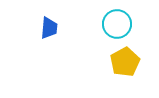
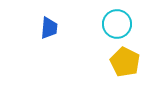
yellow pentagon: rotated 16 degrees counterclockwise
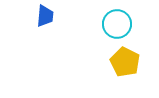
blue trapezoid: moved 4 px left, 12 px up
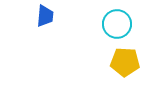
yellow pentagon: rotated 24 degrees counterclockwise
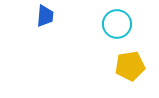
yellow pentagon: moved 5 px right, 4 px down; rotated 12 degrees counterclockwise
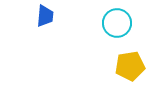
cyan circle: moved 1 px up
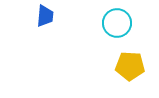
yellow pentagon: rotated 12 degrees clockwise
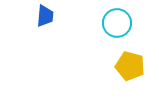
yellow pentagon: rotated 12 degrees clockwise
